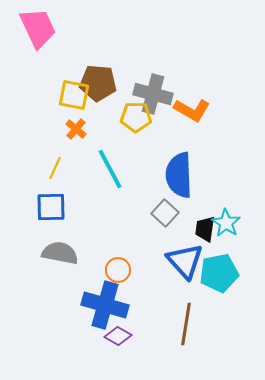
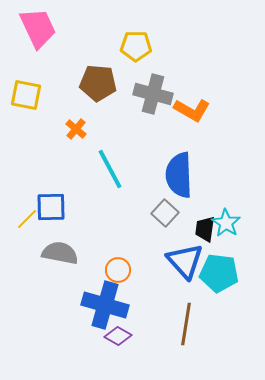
yellow square: moved 48 px left
yellow pentagon: moved 71 px up
yellow line: moved 28 px left, 51 px down; rotated 20 degrees clockwise
cyan pentagon: rotated 18 degrees clockwise
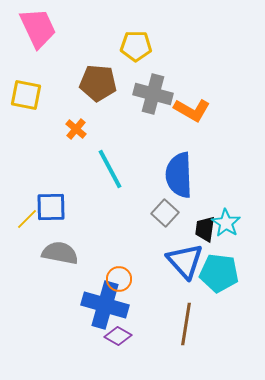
orange circle: moved 1 px right, 9 px down
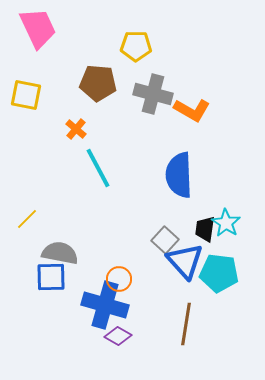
cyan line: moved 12 px left, 1 px up
blue square: moved 70 px down
gray square: moved 27 px down
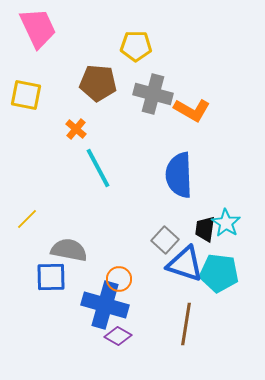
gray semicircle: moved 9 px right, 3 px up
blue triangle: moved 3 px down; rotated 30 degrees counterclockwise
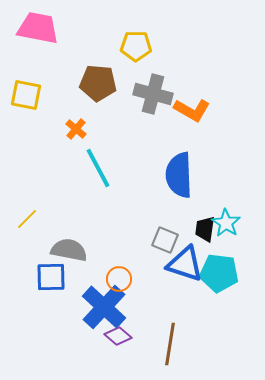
pink trapezoid: rotated 54 degrees counterclockwise
gray square: rotated 20 degrees counterclockwise
blue cross: moved 1 px left, 2 px down; rotated 27 degrees clockwise
brown line: moved 16 px left, 20 px down
purple diamond: rotated 12 degrees clockwise
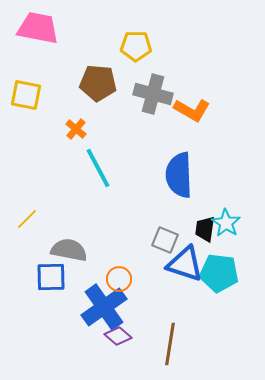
blue cross: rotated 12 degrees clockwise
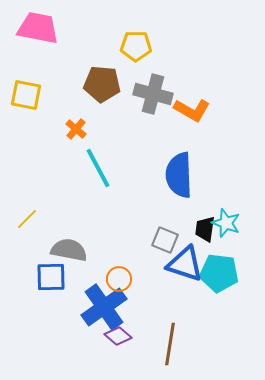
brown pentagon: moved 4 px right, 1 px down
cyan star: rotated 12 degrees counterclockwise
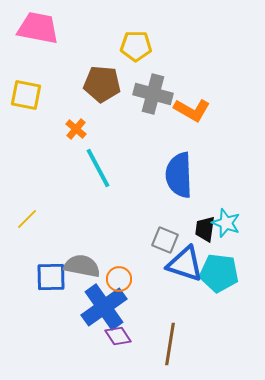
gray semicircle: moved 13 px right, 16 px down
purple diamond: rotated 16 degrees clockwise
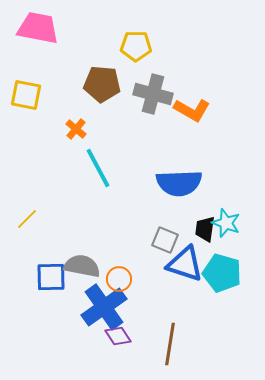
blue semicircle: moved 8 px down; rotated 90 degrees counterclockwise
cyan pentagon: moved 3 px right; rotated 9 degrees clockwise
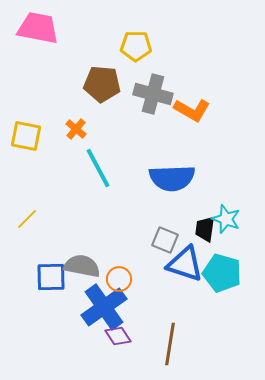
yellow square: moved 41 px down
blue semicircle: moved 7 px left, 5 px up
cyan star: moved 4 px up
